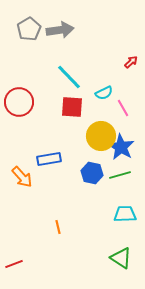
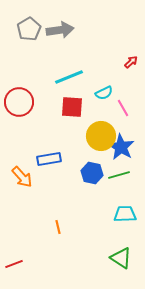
cyan line: rotated 68 degrees counterclockwise
green line: moved 1 px left
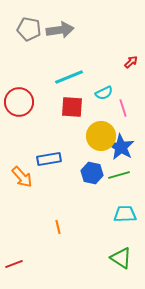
gray pentagon: rotated 30 degrees counterclockwise
pink line: rotated 12 degrees clockwise
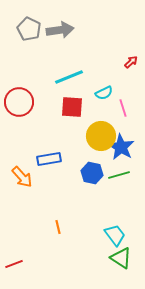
gray pentagon: rotated 15 degrees clockwise
cyan trapezoid: moved 10 px left, 21 px down; rotated 55 degrees clockwise
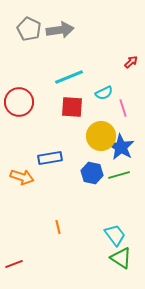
blue rectangle: moved 1 px right, 1 px up
orange arrow: rotated 30 degrees counterclockwise
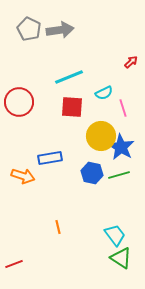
orange arrow: moved 1 px right, 1 px up
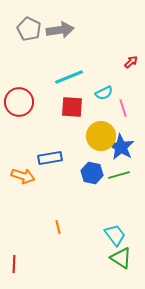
red line: rotated 66 degrees counterclockwise
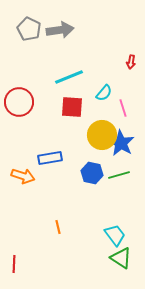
red arrow: rotated 144 degrees clockwise
cyan semicircle: rotated 24 degrees counterclockwise
yellow circle: moved 1 px right, 1 px up
blue star: moved 4 px up
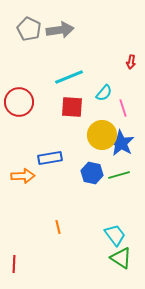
orange arrow: rotated 20 degrees counterclockwise
